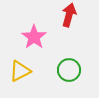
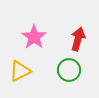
red arrow: moved 9 px right, 24 px down
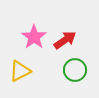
red arrow: moved 13 px left, 1 px down; rotated 40 degrees clockwise
green circle: moved 6 px right
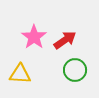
yellow triangle: moved 3 px down; rotated 30 degrees clockwise
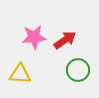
pink star: rotated 30 degrees clockwise
green circle: moved 3 px right
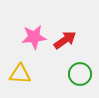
green circle: moved 2 px right, 4 px down
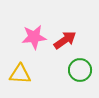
green circle: moved 4 px up
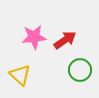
yellow triangle: moved 1 px down; rotated 40 degrees clockwise
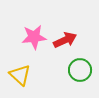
red arrow: rotated 10 degrees clockwise
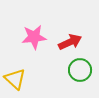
red arrow: moved 5 px right, 2 px down
yellow triangle: moved 5 px left, 4 px down
